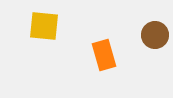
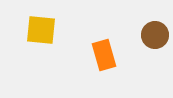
yellow square: moved 3 px left, 4 px down
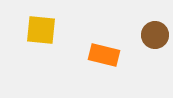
orange rectangle: rotated 60 degrees counterclockwise
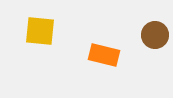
yellow square: moved 1 px left, 1 px down
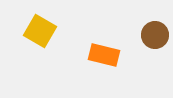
yellow square: rotated 24 degrees clockwise
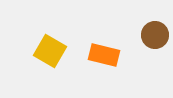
yellow square: moved 10 px right, 20 px down
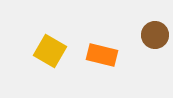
orange rectangle: moved 2 px left
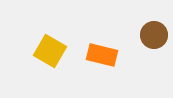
brown circle: moved 1 px left
